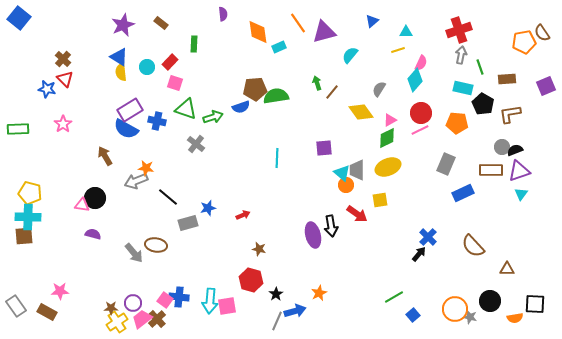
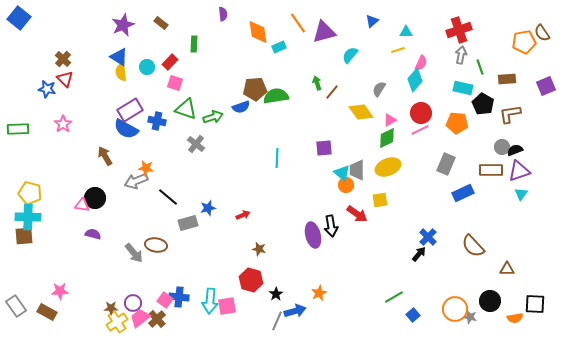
pink trapezoid at (142, 319): moved 2 px left, 1 px up
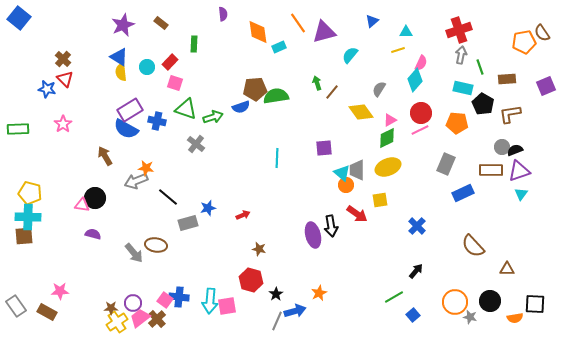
blue cross at (428, 237): moved 11 px left, 11 px up
black arrow at (419, 254): moved 3 px left, 17 px down
orange circle at (455, 309): moved 7 px up
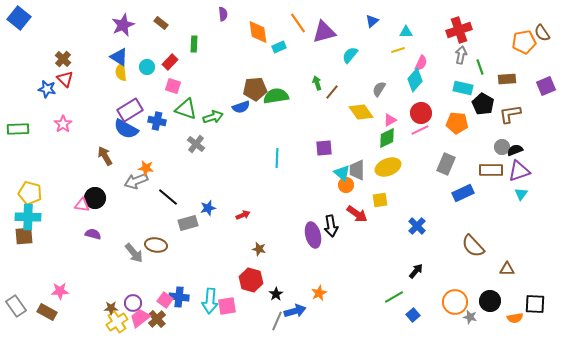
pink square at (175, 83): moved 2 px left, 3 px down
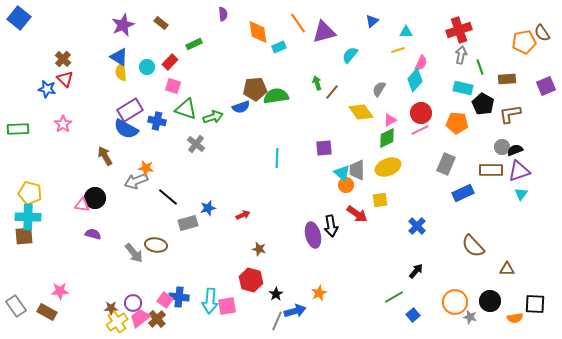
green rectangle at (194, 44): rotated 63 degrees clockwise
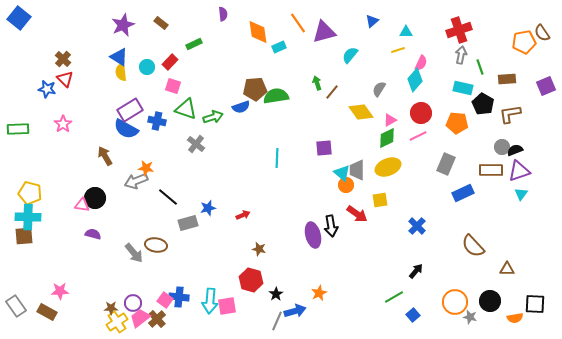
pink line at (420, 130): moved 2 px left, 6 px down
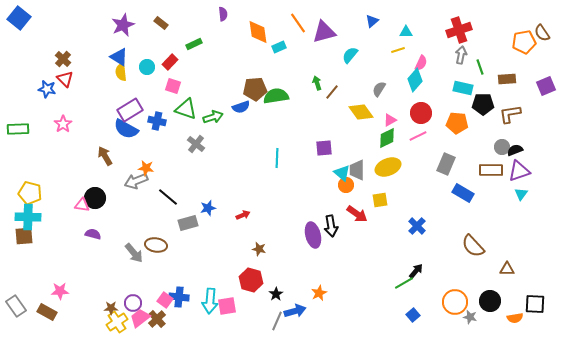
black pentagon at (483, 104): rotated 30 degrees counterclockwise
blue rectangle at (463, 193): rotated 55 degrees clockwise
green line at (394, 297): moved 10 px right, 14 px up
